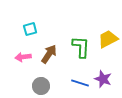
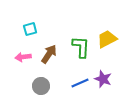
yellow trapezoid: moved 1 px left
blue line: rotated 42 degrees counterclockwise
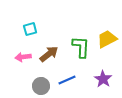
brown arrow: rotated 18 degrees clockwise
purple star: rotated 12 degrees clockwise
blue line: moved 13 px left, 3 px up
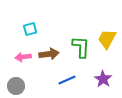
yellow trapezoid: rotated 35 degrees counterclockwise
brown arrow: rotated 30 degrees clockwise
gray circle: moved 25 px left
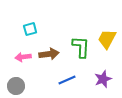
purple star: rotated 18 degrees clockwise
